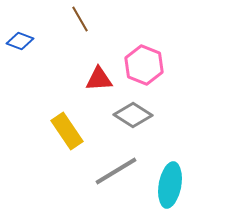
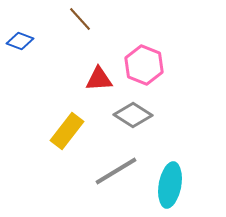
brown line: rotated 12 degrees counterclockwise
yellow rectangle: rotated 72 degrees clockwise
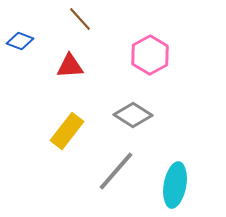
pink hexagon: moved 6 px right, 10 px up; rotated 9 degrees clockwise
red triangle: moved 29 px left, 13 px up
gray line: rotated 18 degrees counterclockwise
cyan ellipse: moved 5 px right
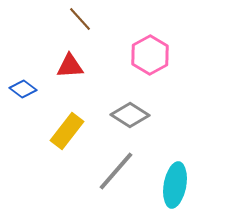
blue diamond: moved 3 px right, 48 px down; rotated 16 degrees clockwise
gray diamond: moved 3 px left
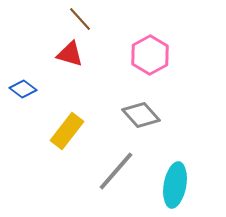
red triangle: moved 12 px up; rotated 20 degrees clockwise
gray diamond: moved 11 px right; rotated 15 degrees clockwise
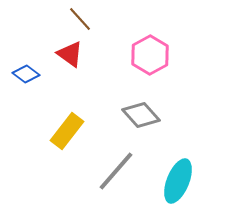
red triangle: rotated 20 degrees clockwise
blue diamond: moved 3 px right, 15 px up
cyan ellipse: moved 3 px right, 4 px up; rotated 12 degrees clockwise
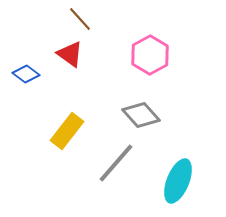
gray line: moved 8 px up
